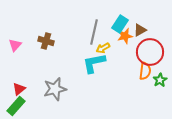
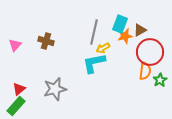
cyan rectangle: rotated 12 degrees counterclockwise
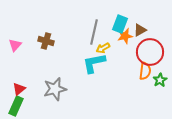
green rectangle: rotated 18 degrees counterclockwise
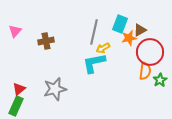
orange star: moved 4 px right, 2 px down
brown cross: rotated 28 degrees counterclockwise
pink triangle: moved 14 px up
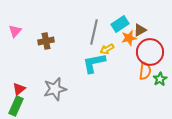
cyan rectangle: rotated 36 degrees clockwise
yellow arrow: moved 4 px right, 1 px down
green star: moved 1 px up
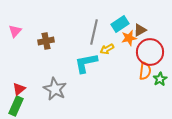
cyan L-shape: moved 8 px left
gray star: rotated 30 degrees counterclockwise
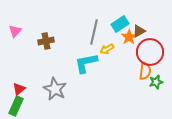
brown triangle: moved 1 px left, 1 px down
orange star: moved 1 px up; rotated 21 degrees counterclockwise
green star: moved 4 px left, 3 px down; rotated 16 degrees clockwise
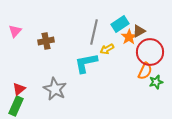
orange semicircle: rotated 18 degrees clockwise
